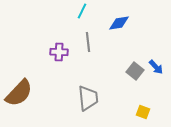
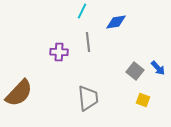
blue diamond: moved 3 px left, 1 px up
blue arrow: moved 2 px right, 1 px down
yellow square: moved 12 px up
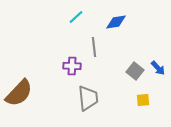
cyan line: moved 6 px left, 6 px down; rotated 21 degrees clockwise
gray line: moved 6 px right, 5 px down
purple cross: moved 13 px right, 14 px down
yellow square: rotated 24 degrees counterclockwise
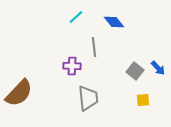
blue diamond: moved 2 px left; rotated 60 degrees clockwise
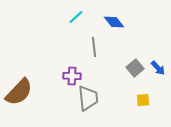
purple cross: moved 10 px down
gray square: moved 3 px up; rotated 12 degrees clockwise
brown semicircle: moved 1 px up
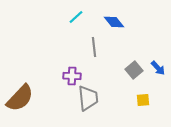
gray square: moved 1 px left, 2 px down
brown semicircle: moved 1 px right, 6 px down
